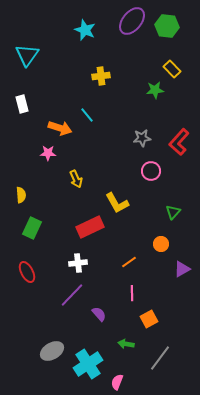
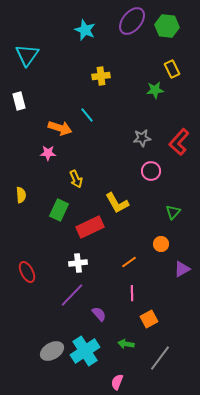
yellow rectangle: rotated 18 degrees clockwise
white rectangle: moved 3 px left, 3 px up
green rectangle: moved 27 px right, 18 px up
cyan cross: moved 3 px left, 13 px up
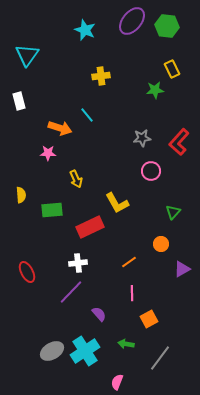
green rectangle: moved 7 px left; rotated 60 degrees clockwise
purple line: moved 1 px left, 3 px up
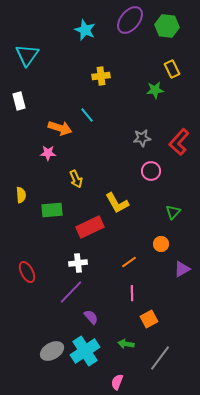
purple ellipse: moved 2 px left, 1 px up
purple semicircle: moved 8 px left, 3 px down
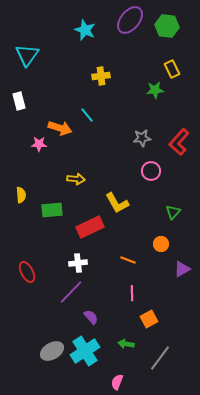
pink star: moved 9 px left, 9 px up
yellow arrow: rotated 60 degrees counterclockwise
orange line: moved 1 px left, 2 px up; rotated 56 degrees clockwise
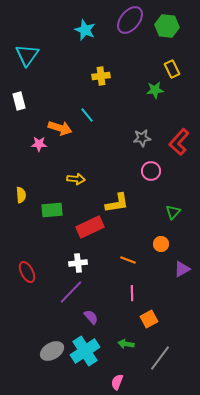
yellow L-shape: rotated 70 degrees counterclockwise
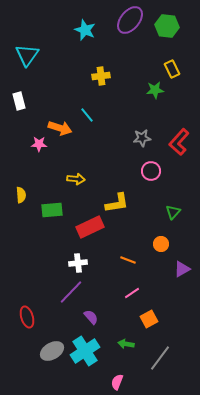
red ellipse: moved 45 px down; rotated 10 degrees clockwise
pink line: rotated 56 degrees clockwise
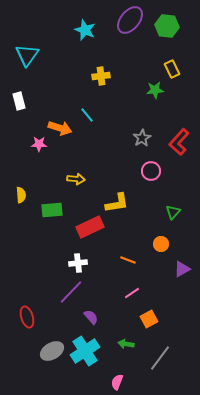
gray star: rotated 24 degrees counterclockwise
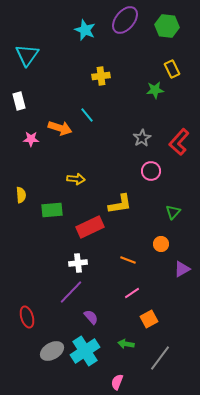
purple ellipse: moved 5 px left
pink star: moved 8 px left, 5 px up
yellow L-shape: moved 3 px right, 1 px down
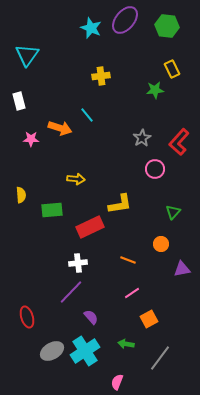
cyan star: moved 6 px right, 2 px up
pink circle: moved 4 px right, 2 px up
purple triangle: rotated 18 degrees clockwise
